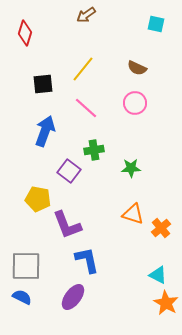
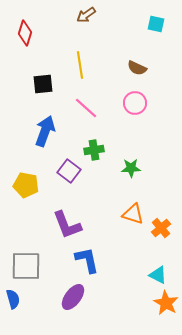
yellow line: moved 3 px left, 4 px up; rotated 48 degrees counterclockwise
yellow pentagon: moved 12 px left, 14 px up
blue semicircle: moved 9 px left, 2 px down; rotated 48 degrees clockwise
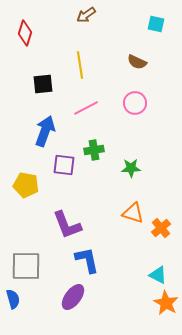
brown semicircle: moved 6 px up
pink line: rotated 70 degrees counterclockwise
purple square: moved 5 px left, 6 px up; rotated 30 degrees counterclockwise
orange triangle: moved 1 px up
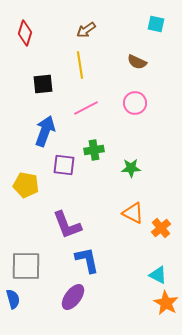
brown arrow: moved 15 px down
orange triangle: rotated 10 degrees clockwise
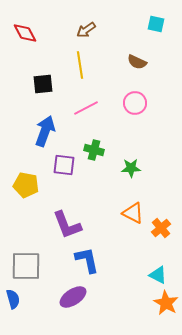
red diamond: rotated 45 degrees counterclockwise
green cross: rotated 24 degrees clockwise
purple ellipse: rotated 20 degrees clockwise
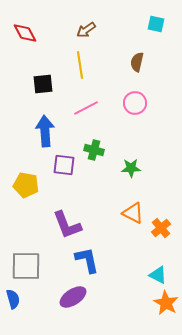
brown semicircle: rotated 78 degrees clockwise
blue arrow: rotated 24 degrees counterclockwise
